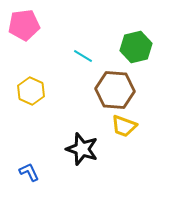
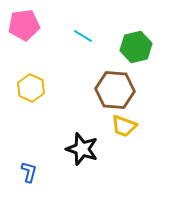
cyan line: moved 20 px up
yellow hexagon: moved 3 px up
blue L-shape: rotated 40 degrees clockwise
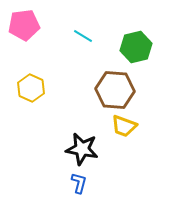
black star: rotated 8 degrees counterclockwise
blue L-shape: moved 50 px right, 11 px down
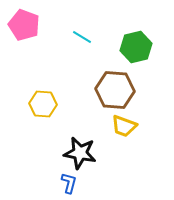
pink pentagon: rotated 28 degrees clockwise
cyan line: moved 1 px left, 1 px down
yellow hexagon: moved 12 px right, 16 px down; rotated 20 degrees counterclockwise
black star: moved 2 px left, 4 px down
blue L-shape: moved 10 px left
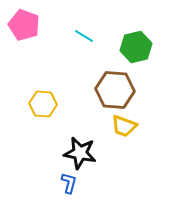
cyan line: moved 2 px right, 1 px up
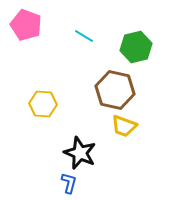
pink pentagon: moved 2 px right
brown hexagon: rotated 9 degrees clockwise
black star: rotated 12 degrees clockwise
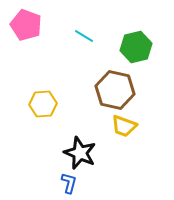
yellow hexagon: rotated 8 degrees counterclockwise
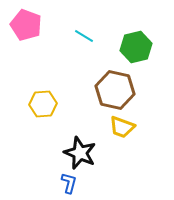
yellow trapezoid: moved 2 px left, 1 px down
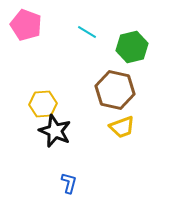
cyan line: moved 3 px right, 4 px up
green hexagon: moved 4 px left
yellow trapezoid: rotated 40 degrees counterclockwise
black star: moved 25 px left, 22 px up
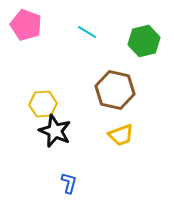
green hexagon: moved 12 px right, 6 px up
yellow trapezoid: moved 1 px left, 8 px down
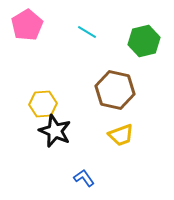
pink pentagon: moved 1 px right; rotated 20 degrees clockwise
blue L-shape: moved 15 px right, 5 px up; rotated 50 degrees counterclockwise
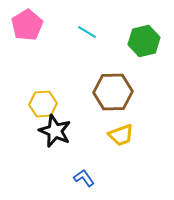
brown hexagon: moved 2 px left, 2 px down; rotated 15 degrees counterclockwise
